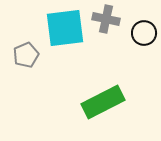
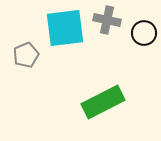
gray cross: moved 1 px right, 1 px down
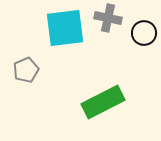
gray cross: moved 1 px right, 2 px up
gray pentagon: moved 15 px down
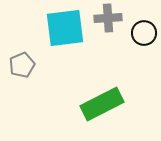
gray cross: rotated 16 degrees counterclockwise
gray pentagon: moved 4 px left, 5 px up
green rectangle: moved 1 px left, 2 px down
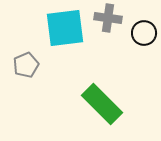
gray cross: rotated 12 degrees clockwise
gray pentagon: moved 4 px right
green rectangle: rotated 72 degrees clockwise
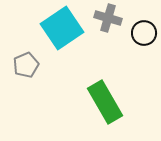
gray cross: rotated 8 degrees clockwise
cyan square: moved 3 px left; rotated 27 degrees counterclockwise
green rectangle: moved 3 px right, 2 px up; rotated 15 degrees clockwise
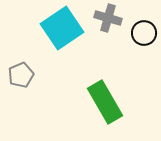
gray pentagon: moved 5 px left, 10 px down
